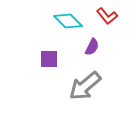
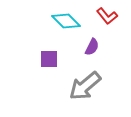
cyan diamond: moved 2 px left
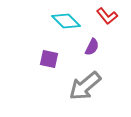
purple square: rotated 12 degrees clockwise
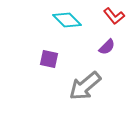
red L-shape: moved 7 px right
cyan diamond: moved 1 px right, 1 px up
purple semicircle: moved 15 px right; rotated 18 degrees clockwise
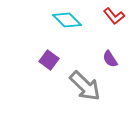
purple semicircle: moved 3 px right, 12 px down; rotated 102 degrees clockwise
purple square: moved 1 px down; rotated 24 degrees clockwise
gray arrow: rotated 96 degrees counterclockwise
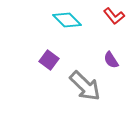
purple semicircle: moved 1 px right, 1 px down
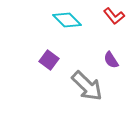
gray arrow: moved 2 px right
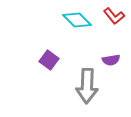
cyan diamond: moved 10 px right
purple semicircle: rotated 66 degrees counterclockwise
gray arrow: rotated 48 degrees clockwise
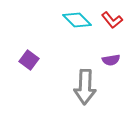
red L-shape: moved 2 px left, 4 px down
purple square: moved 20 px left
gray arrow: moved 2 px left, 1 px down
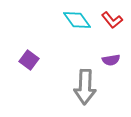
cyan diamond: rotated 8 degrees clockwise
